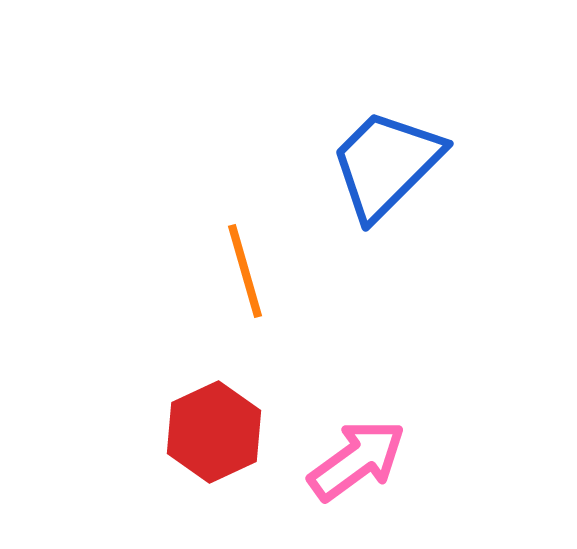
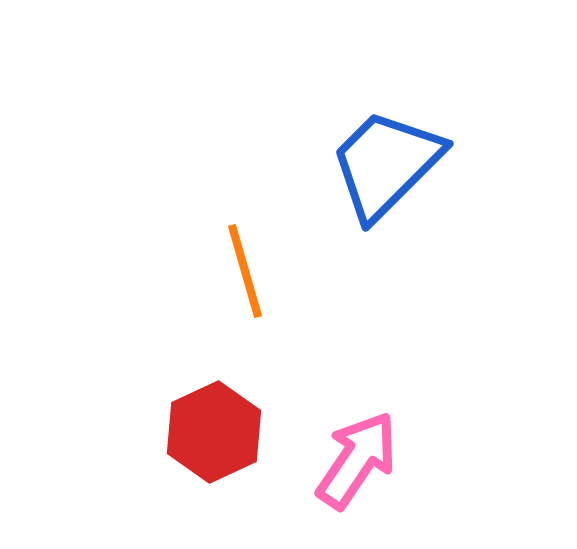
pink arrow: rotated 20 degrees counterclockwise
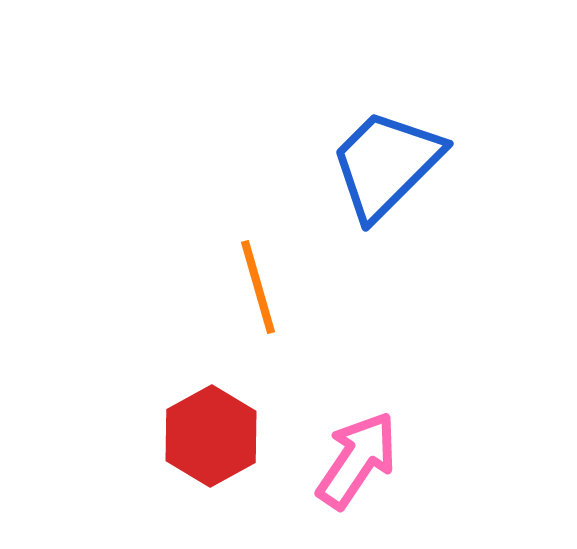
orange line: moved 13 px right, 16 px down
red hexagon: moved 3 px left, 4 px down; rotated 4 degrees counterclockwise
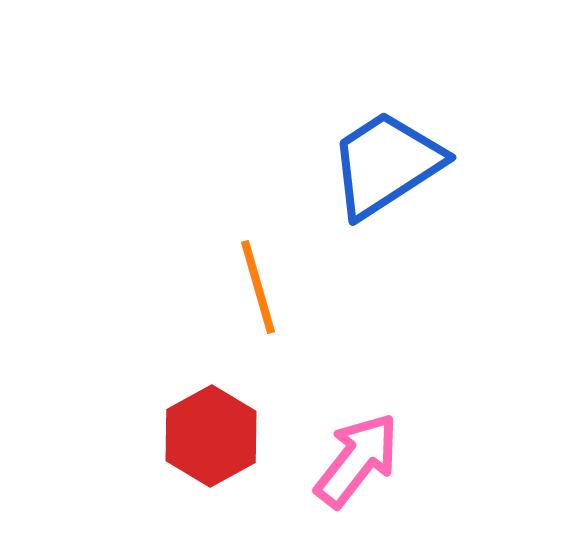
blue trapezoid: rotated 12 degrees clockwise
pink arrow: rotated 4 degrees clockwise
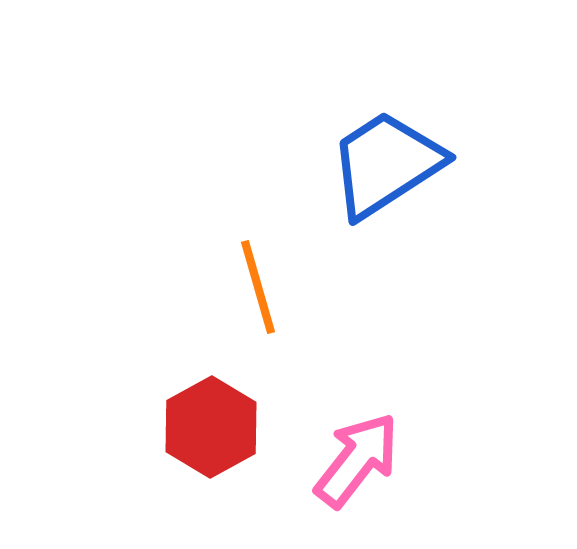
red hexagon: moved 9 px up
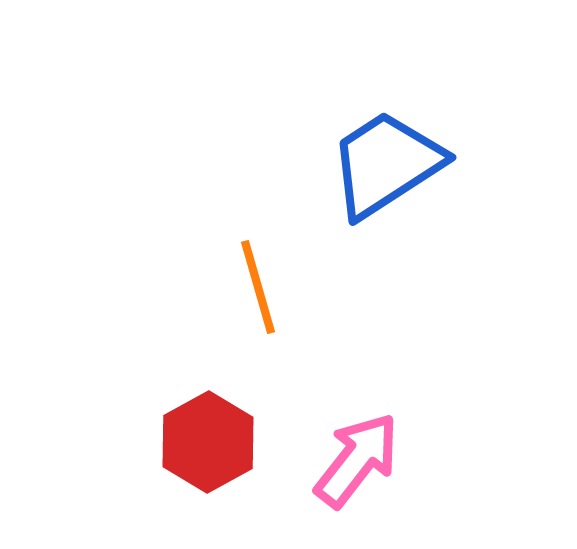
red hexagon: moved 3 px left, 15 px down
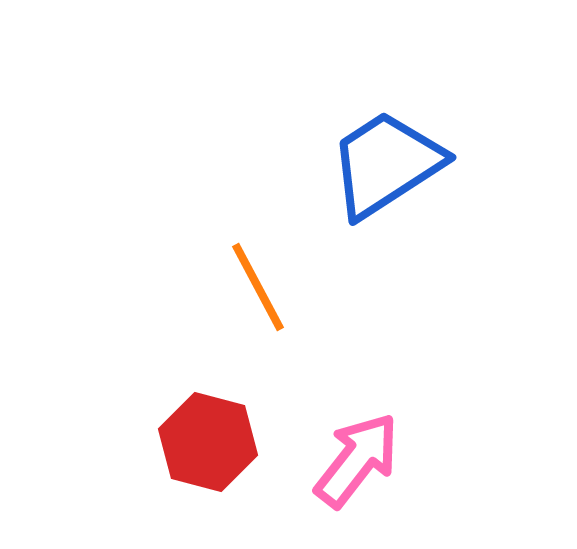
orange line: rotated 12 degrees counterclockwise
red hexagon: rotated 16 degrees counterclockwise
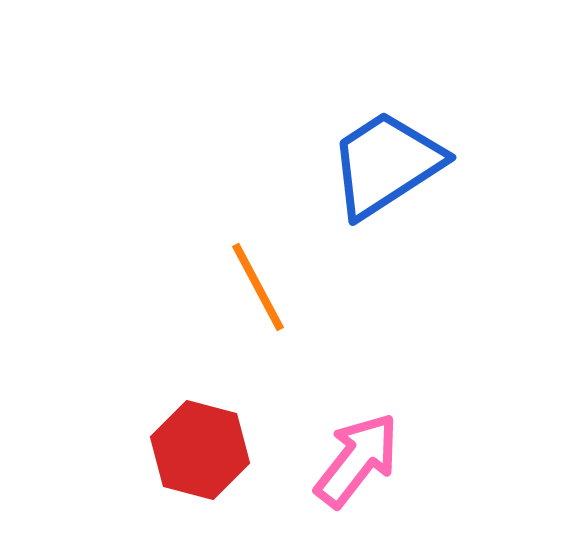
red hexagon: moved 8 px left, 8 px down
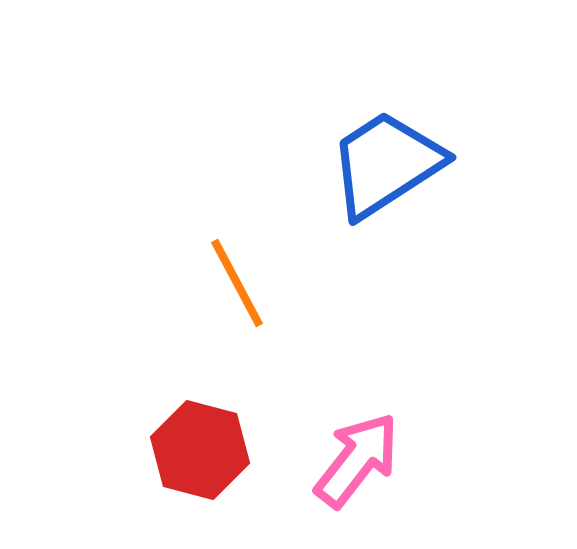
orange line: moved 21 px left, 4 px up
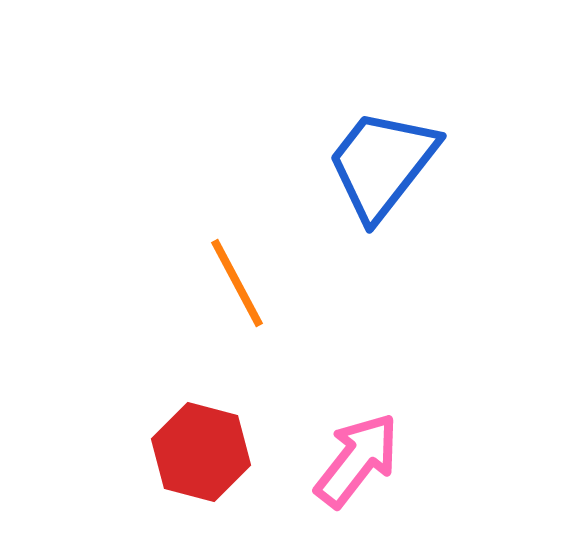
blue trapezoid: moved 4 px left; rotated 19 degrees counterclockwise
red hexagon: moved 1 px right, 2 px down
